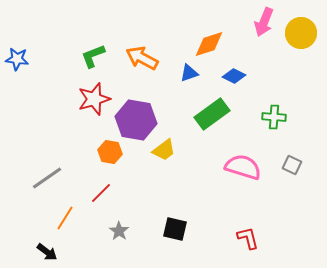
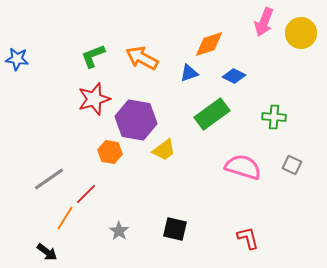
gray line: moved 2 px right, 1 px down
red line: moved 15 px left, 1 px down
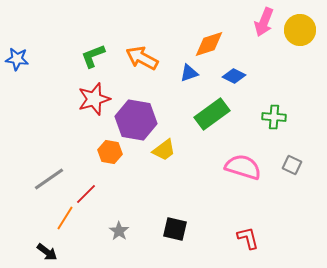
yellow circle: moved 1 px left, 3 px up
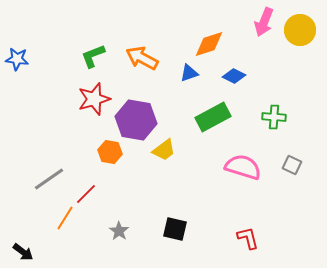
green rectangle: moved 1 px right, 3 px down; rotated 8 degrees clockwise
black arrow: moved 24 px left
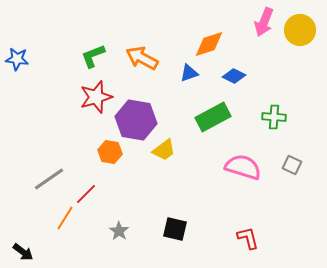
red star: moved 2 px right, 2 px up
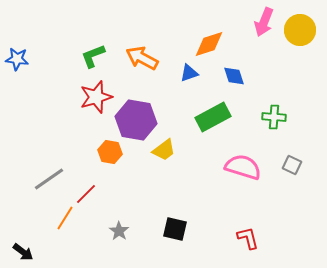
blue diamond: rotated 45 degrees clockwise
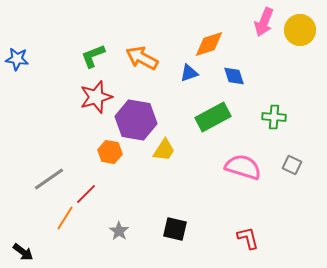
yellow trapezoid: rotated 20 degrees counterclockwise
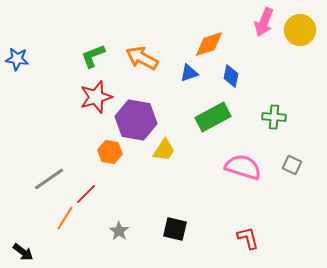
blue diamond: moved 3 px left; rotated 30 degrees clockwise
